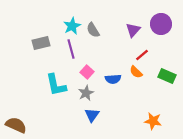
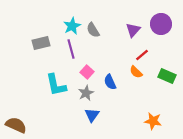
blue semicircle: moved 3 px left, 3 px down; rotated 70 degrees clockwise
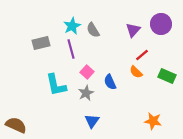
blue triangle: moved 6 px down
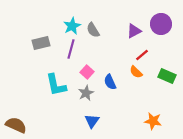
purple triangle: moved 1 px right, 1 px down; rotated 21 degrees clockwise
purple line: rotated 30 degrees clockwise
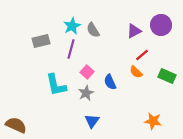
purple circle: moved 1 px down
gray rectangle: moved 2 px up
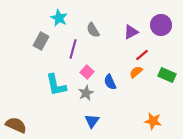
cyan star: moved 13 px left, 8 px up; rotated 18 degrees counterclockwise
purple triangle: moved 3 px left, 1 px down
gray rectangle: rotated 48 degrees counterclockwise
purple line: moved 2 px right
orange semicircle: rotated 96 degrees clockwise
green rectangle: moved 1 px up
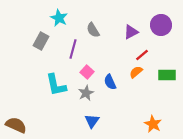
green rectangle: rotated 24 degrees counterclockwise
orange star: moved 3 px down; rotated 18 degrees clockwise
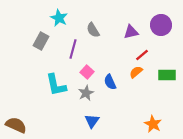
purple triangle: rotated 14 degrees clockwise
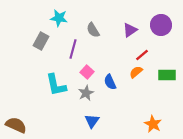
cyan star: rotated 18 degrees counterclockwise
purple triangle: moved 1 px left, 2 px up; rotated 21 degrees counterclockwise
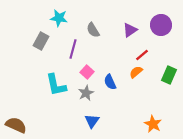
green rectangle: moved 2 px right; rotated 66 degrees counterclockwise
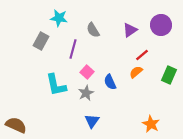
orange star: moved 2 px left
